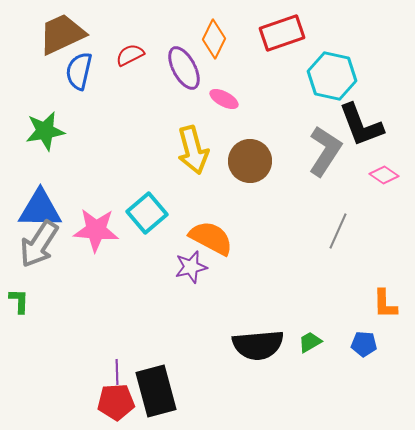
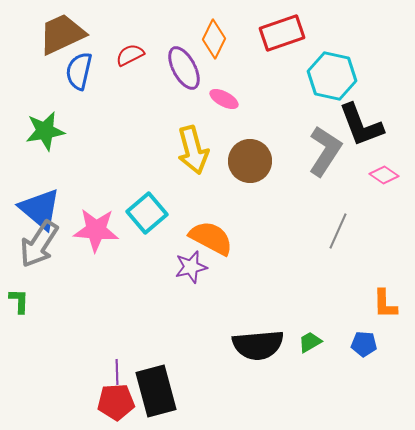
blue triangle: rotated 39 degrees clockwise
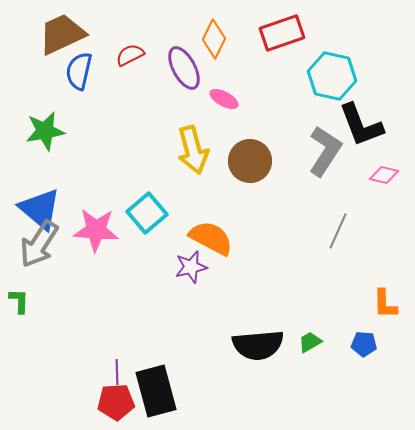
pink diamond: rotated 20 degrees counterclockwise
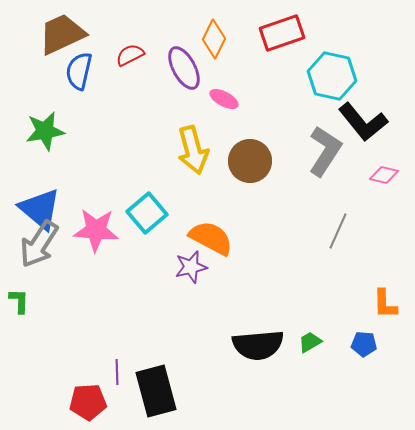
black L-shape: moved 2 px right, 3 px up; rotated 18 degrees counterclockwise
red pentagon: moved 28 px left
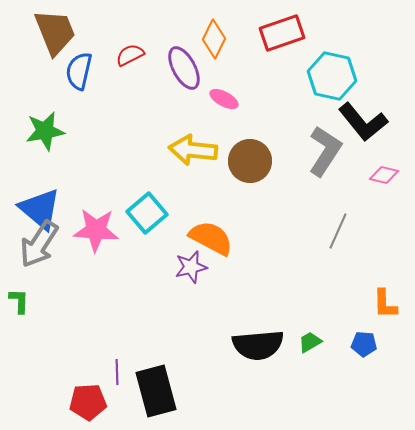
brown trapezoid: moved 7 px left, 2 px up; rotated 93 degrees clockwise
yellow arrow: rotated 111 degrees clockwise
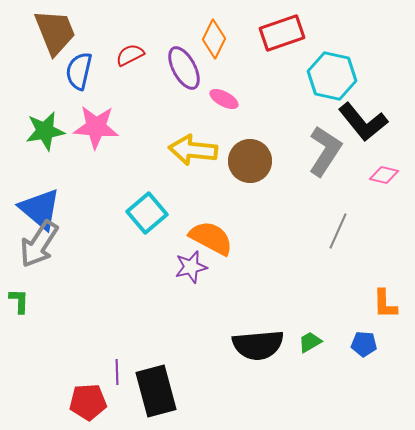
pink star: moved 103 px up
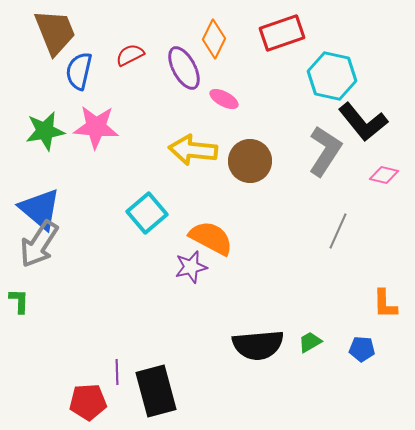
blue pentagon: moved 2 px left, 5 px down
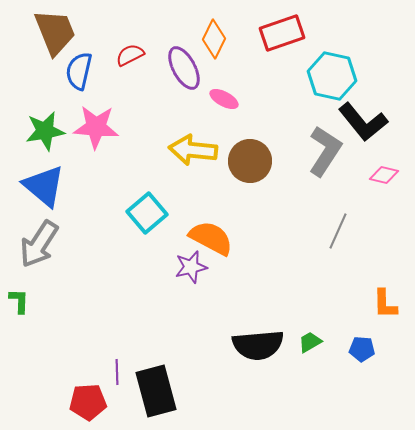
blue triangle: moved 4 px right, 23 px up
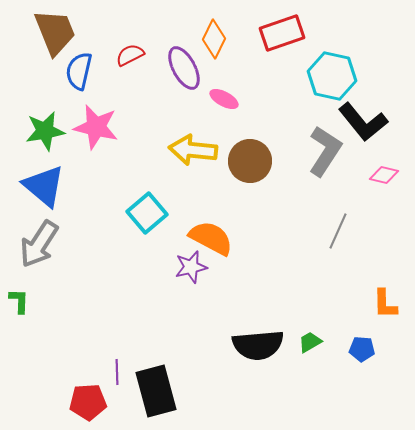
pink star: rotated 9 degrees clockwise
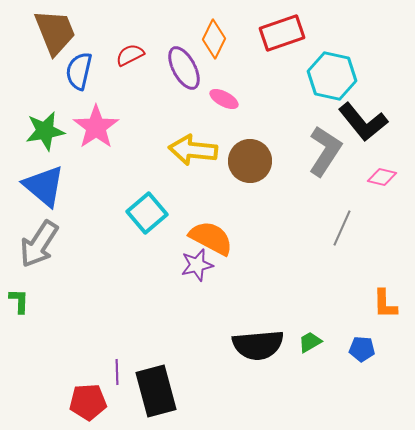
pink star: rotated 24 degrees clockwise
pink diamond: moved 2 px left, 2 px down
gray line: moved 4 px right, 3 px up
purple star: moved 6 px right, 2 px up
